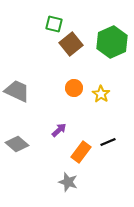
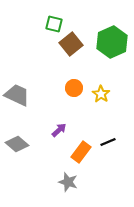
gray trapezoid: moved 4 px down
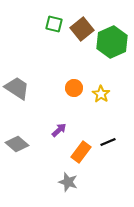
brown square: moved 11 px right, 15 px up
gray trapezoid: moved 7 px up; rotated 8 degrees clockwise
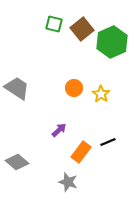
gray diamond: moved 18 px down
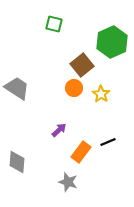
brown square: moved 36 px down
gray diamond: rotated 55 degrees clockwise
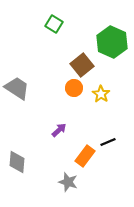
green square: rotated 18 degrees clockwise
green hexagon: rotated 12 degrees counterclockwise
orange rectangle: moved 4 px right, 4 px down
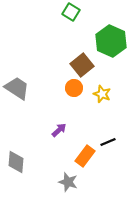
green square: moved 17 px right, 12 px up
green hexagon: moved 1 px left, 1 px up
yellow star: moved 1 px right; rotated 12 degrees counterclockwise
gray diamond: moved 1 px left
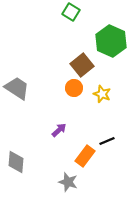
black line: moved 1 px left, 1 px up
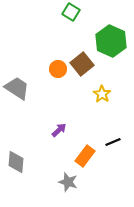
brown square: moved 1 px up
orange circle: moved 16 px left, 19 px up
yellow star: rotated 12 degrees clockwise
black line: moved 6 px right, 1 px down
